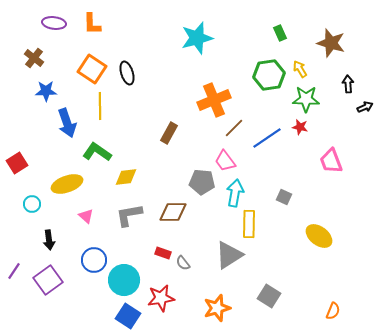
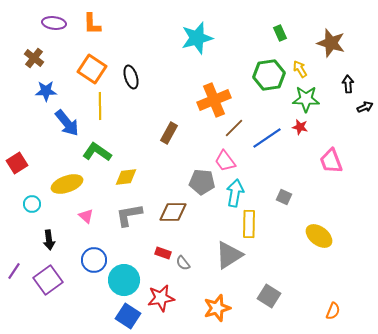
black ellipse at (127, 73): moved 4 px right, 4 px down
blue arrow at (67, 123): rotated 20 degrees counterclockwise
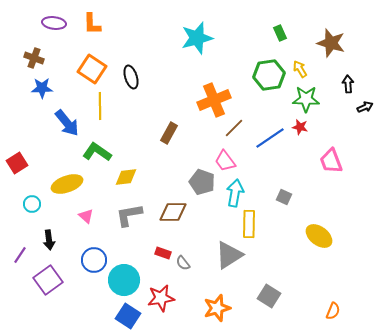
brown cross at (34, 58): rotated 18 degrees counterclockwise
blue star at (46, 91): moved 4 px left, 3 px up
blue line at (267, 138): moved 3 px right
gray pentagon at (202, 182): rotated 15 degrees clockwise
purple line at (14, 271): moved 6 px right, 16 px up
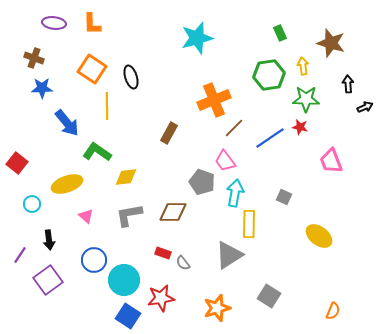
yellow arrow at (300, 69): moved 3 px right, 3 px up; rotated 24 degrees clockwise
yellow line at (100, 106): moved 7 px right
red square at (17, 163): rotated 20 degrees counterclockwise
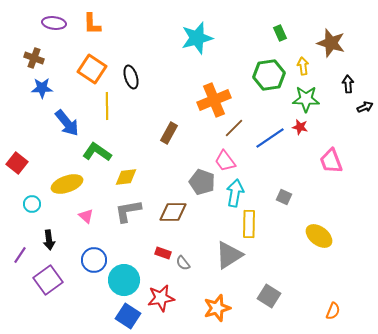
gray L-shape at (129, 215): moved 1 px left, 4 px up
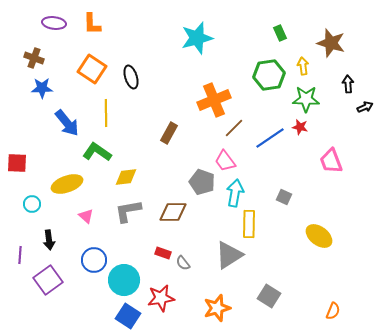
yellow line at (107, 106): moved 1 px left, 7 px down
red square at (17, 163): rotated 35 degrees counterclockwise
purple line at (20, 255): rotated 30 degrees counterclockwise
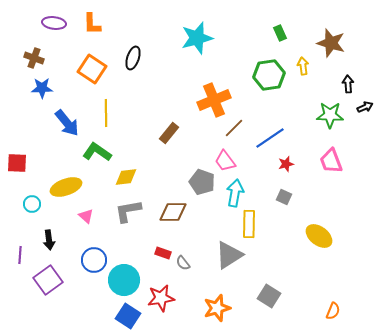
black ellipse at (131, 77): moved 2 px right, 19 px up; rotated 35 degrees clockwise
green star at (306, 99): moved 24 px right, 16 px down
red star at (300, 127): moved 14 px left, 37 px down; rotated 28 degrees counterclockwise
brown rectangle at (169, 133): rotated 10 degrees clockwise
yellow ellipse at (67, 184): moved 1 px left, 3 px down
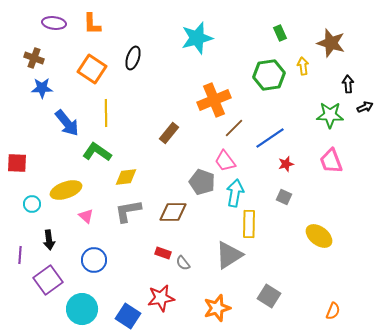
yellow ellipse at (66, 187): moved 3 px down
cyan circle at (124, 280): moved 42 px left, 29 px down
